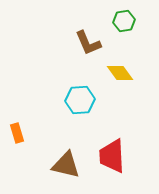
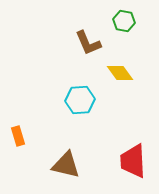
green hexagon: rotated 20 degrees clockwise
orange rectangle: moved 1 px right, 3 px down
red trapezoid: moved 21 px right, 5 px down
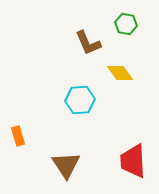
green hexagon: moved 2 px right, 3 px down
brown triangle: rotated 44 degrees clockwise
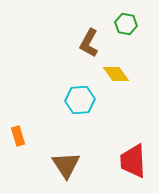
brown L-shape: moved 1 px right; rotated 52 degrees clockwise
yellow diamond: moved 4 px left, 1 px down
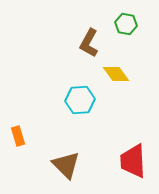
brown triangle: rotated 12 degrees counterclockwise
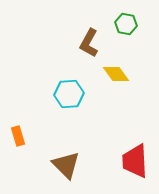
cyan hexagon: moved 11 px left, 6 px up
red trapezoid: moved 2 px right
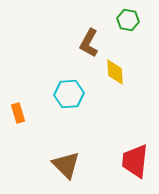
green hexagon: moved 2 px right, 4 px up
yellow diamond: moved 1 px left, 2 px up; rotated 32 degrees clockwise
orange rectangle: moved 23 px up
red trapezoid: rotated 9 degrees clockwise
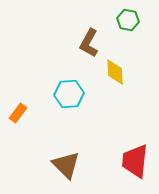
orange rectangle: rotated 54 degrees clockwise
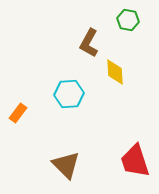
red trapezoid: rotated 24 degrees counterclockwise
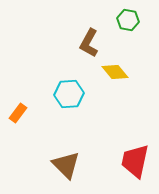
yellow diamond: rotated 36 degrees counterclockwise
red trapezoid: rotated 30 degrees clockwise
